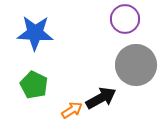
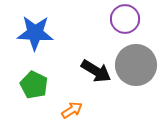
black arrow: moved 5 px left, 27 px up; rotated 60 degrees clockwise
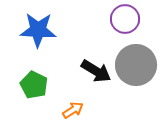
blue star: moved 3 px right, 3 px up
orange arrow: moved 1 px right
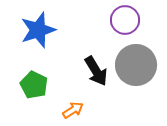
purple circle: moved 1 px down
blue star: rotated 21 degrees counterclockwise
black arrow: rotated 28 degrees clockwise
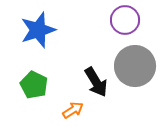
gray circle: moved 1 px left, 1 px down
black arrow: moved 11 px down
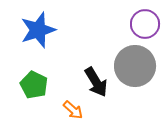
purple circle: moved 20 px right, 4 px down
orange arrow: rotated 75 degrees clockwise
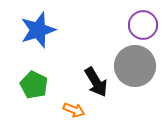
purple circle: moved 2 px left, 1 px down
orange arrow: moved 1 px right; rotated 20 degrees counterclockwise
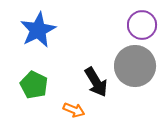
purple circle: moved 1 px left
blue star: rotated 9 degrees counterclockwise
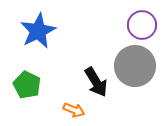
blue star: moved 1 px down
green pentagon: moved 7 px left
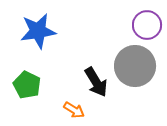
purple circle: moved 5 px right
blue star: rotated 18 degrees clockwise
orange arrow: rotated 10 degrees clockwise
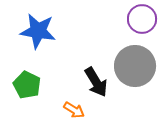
purple circle: moved 5 px left, 6 px up
blue star: rotated 18 degrees clockwise
